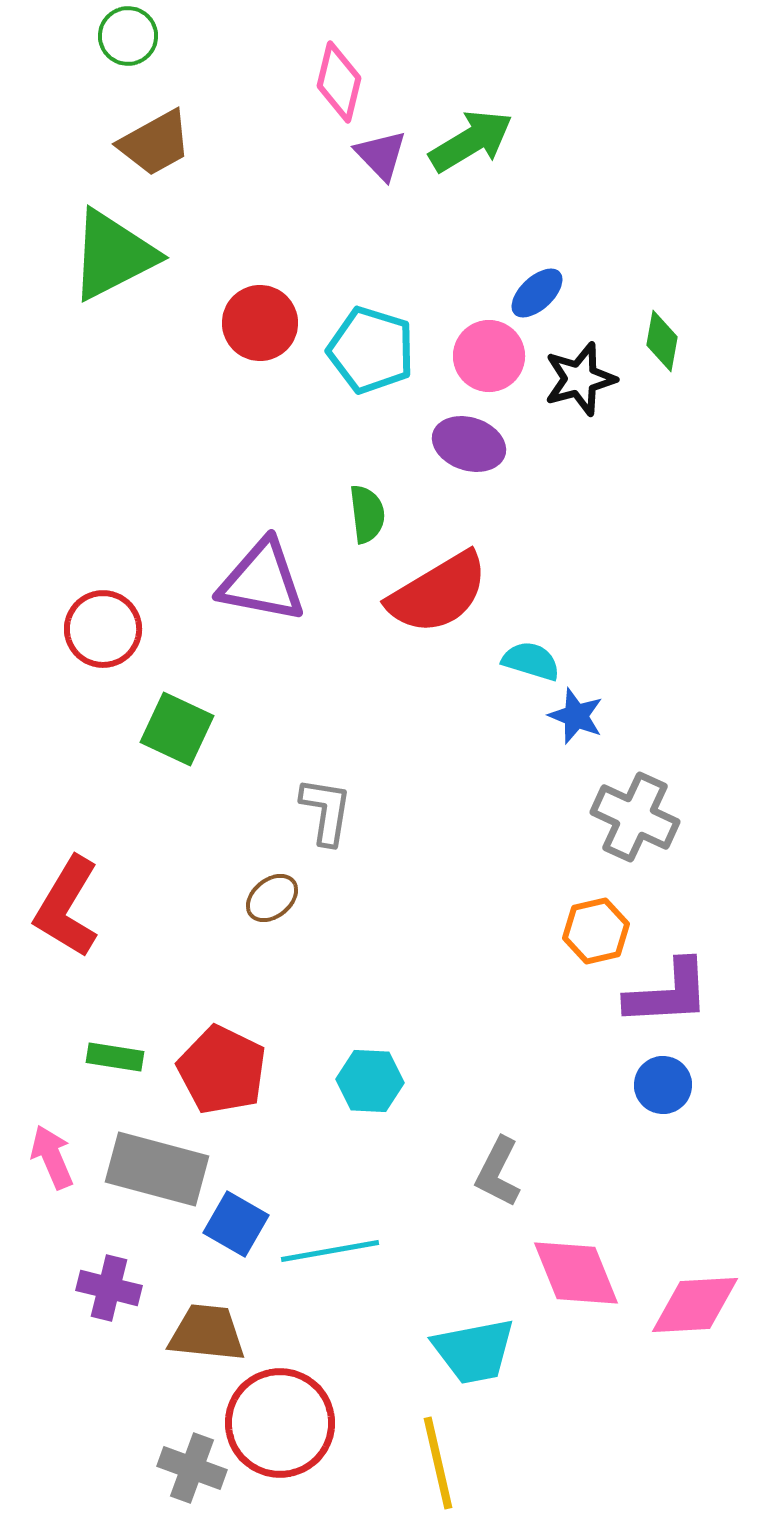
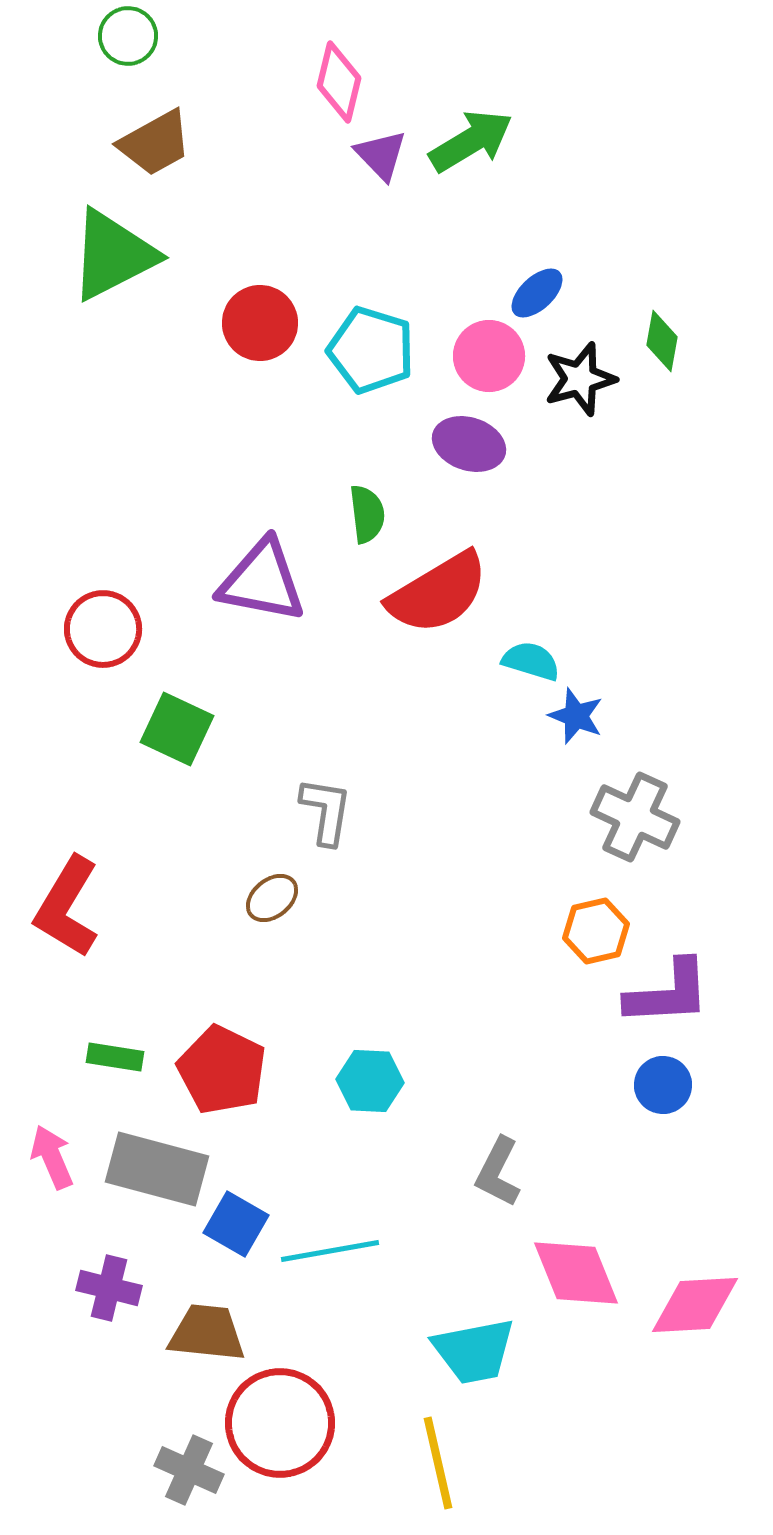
gray cross at (192, 1468): moved 3 px left, 2 px down; rotated 4 degrees clockwise
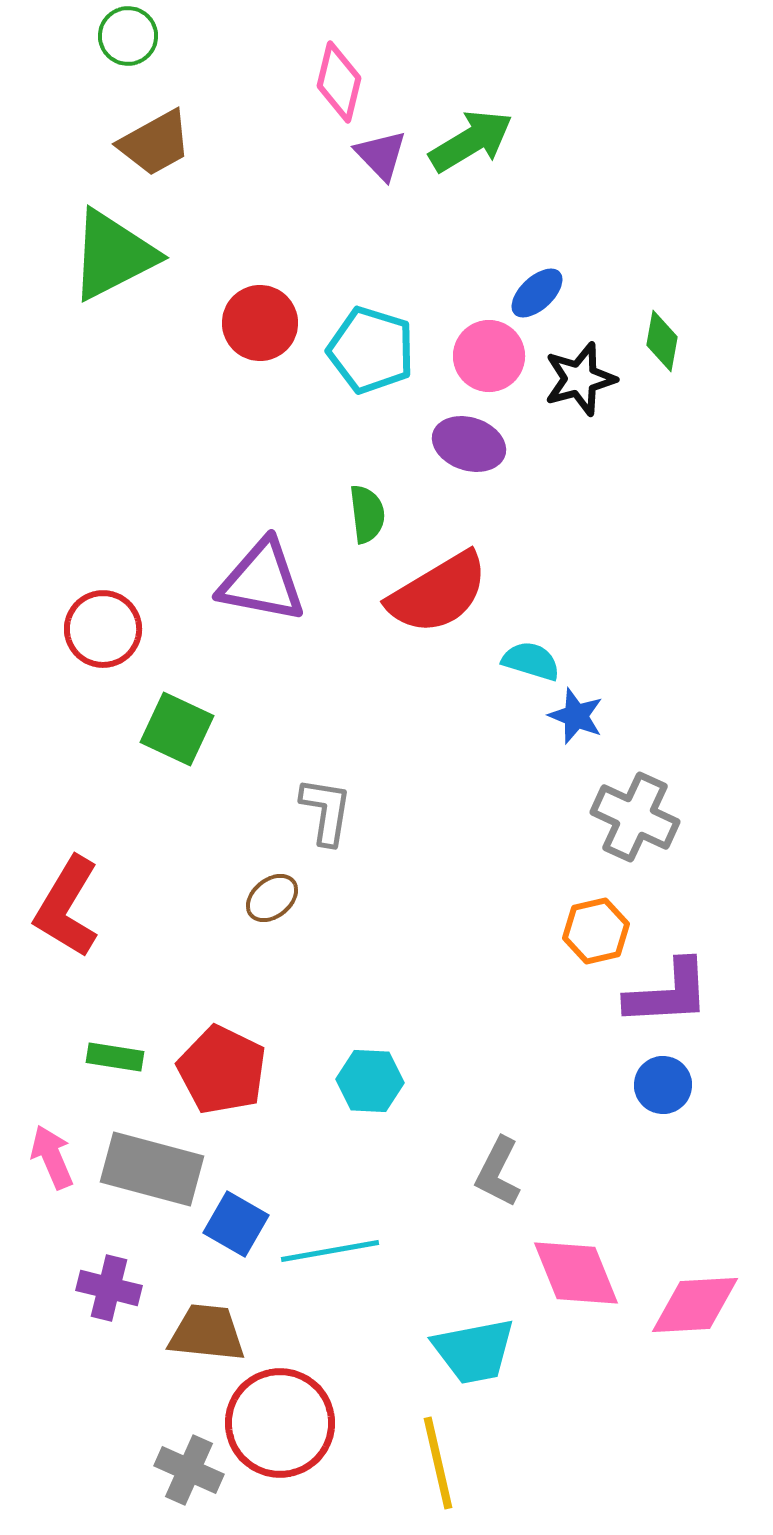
gray rectangle at (157, 1169): moved 5 px left
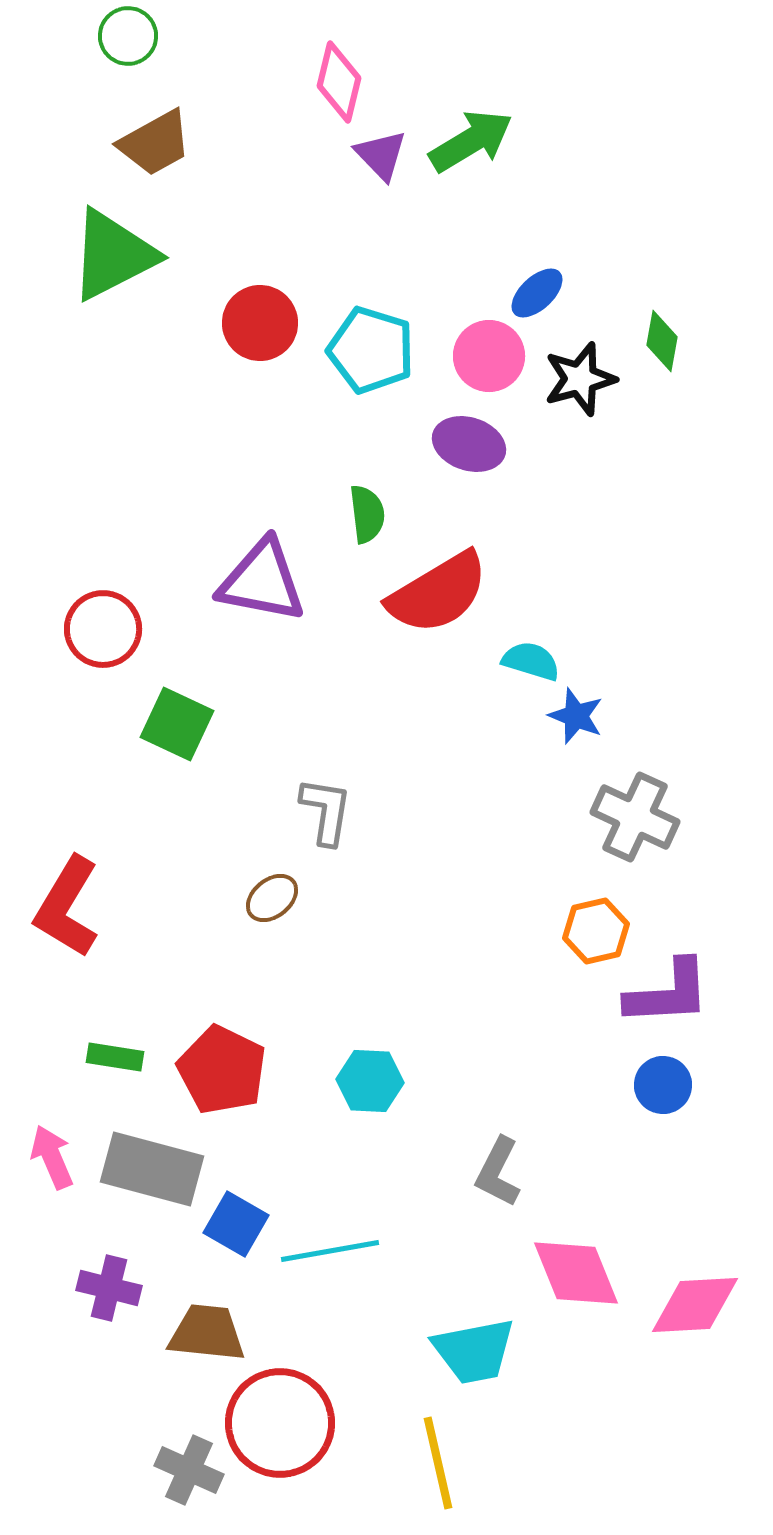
green square at (177, 729): moved 5 px up
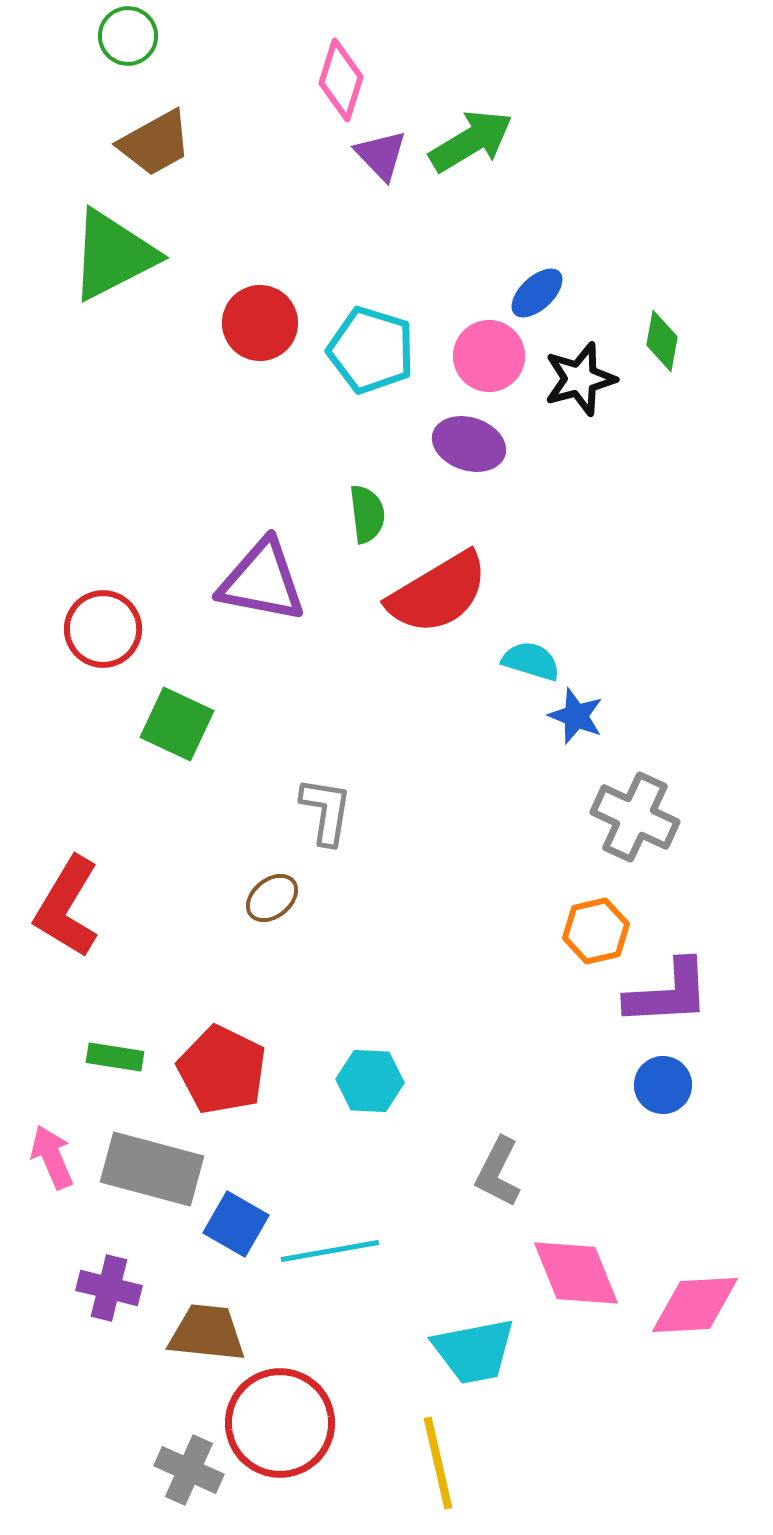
pink diamond at (339, 82): moved 2 px right, 2 px up; rotated 4 degrees clockwise
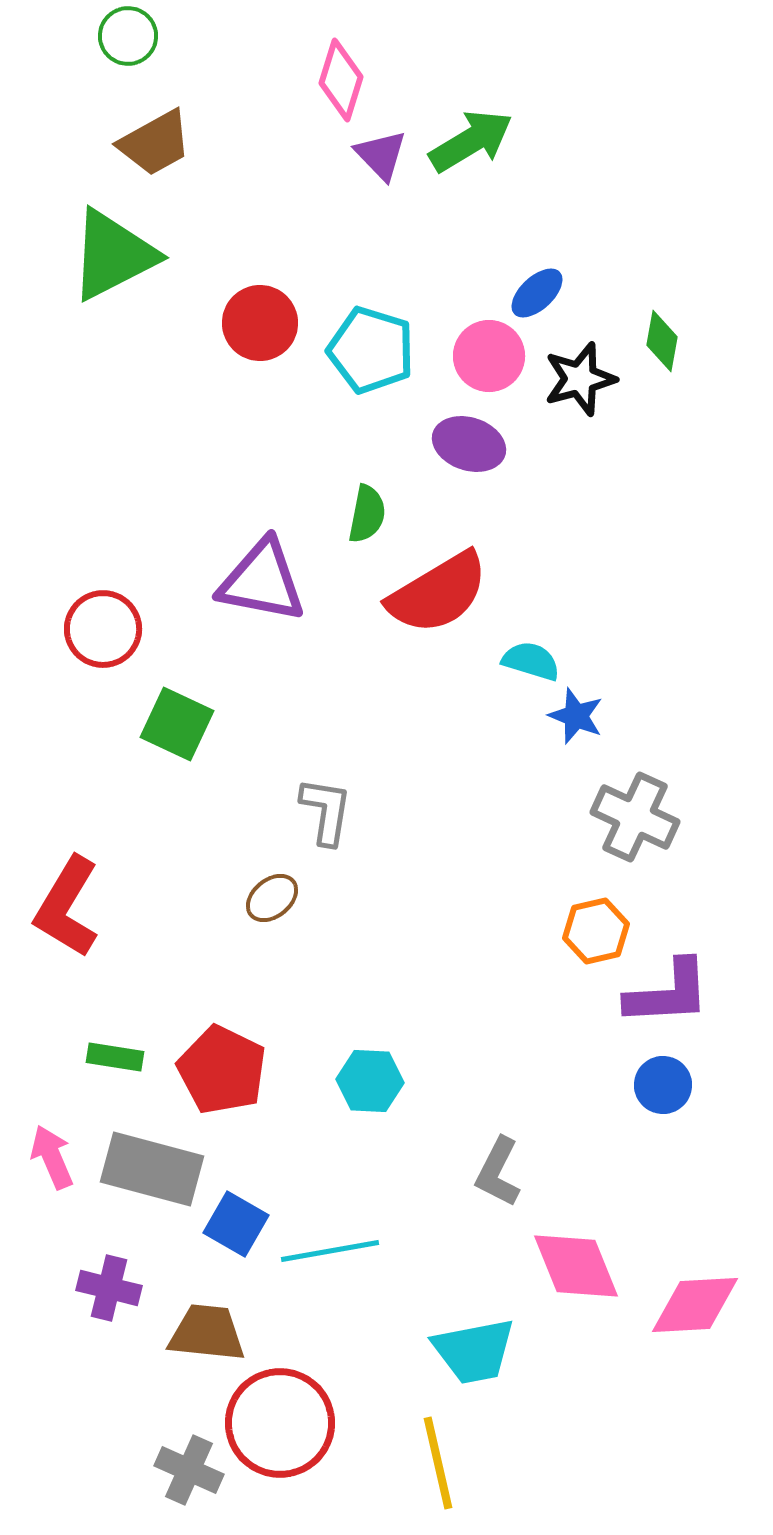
green semicircle at (367, 514): rotated 18 degrees clockwise
pink diamond at (576, 1273): moved 7 px up
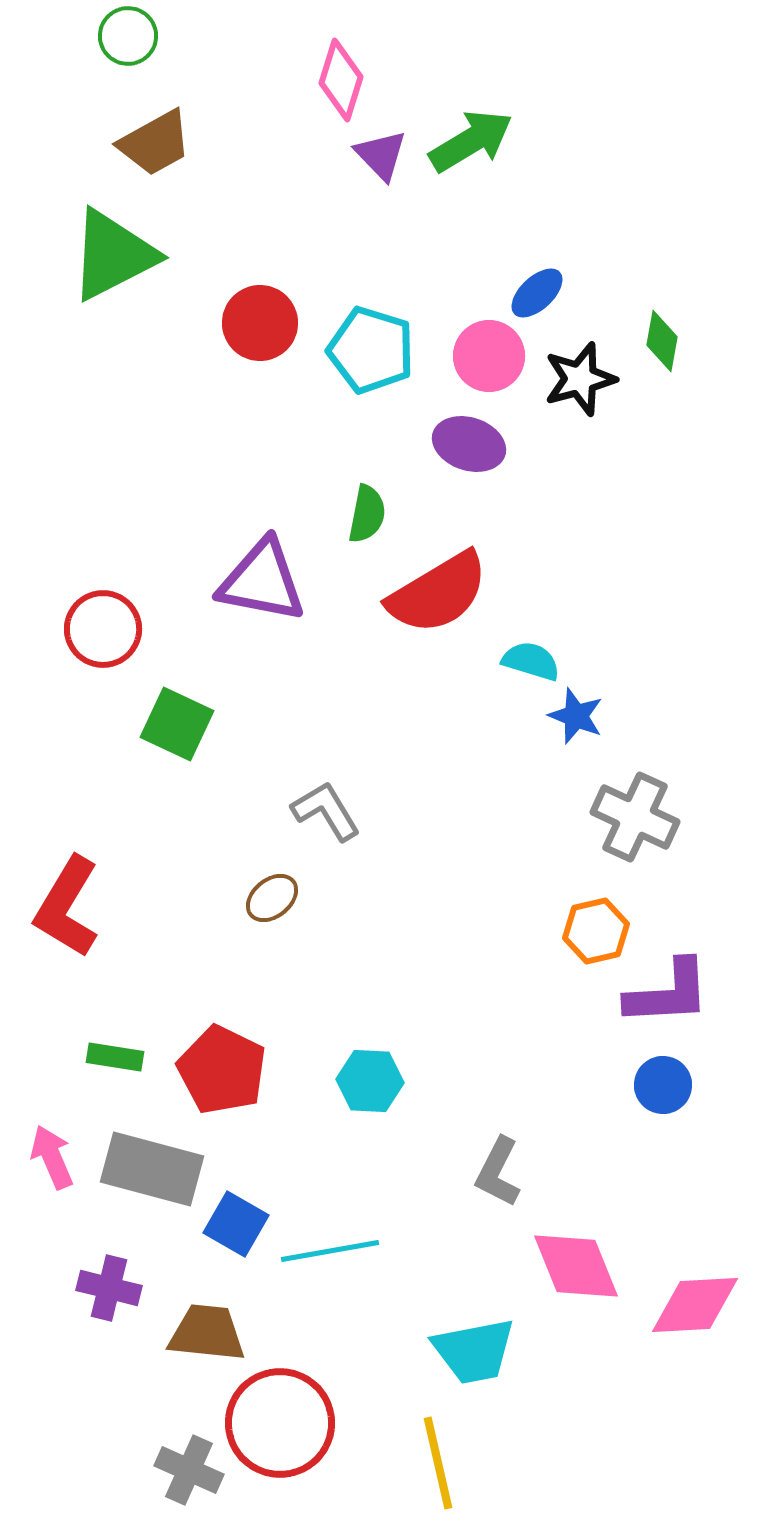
gray L-shape at (326, 811): rotated 40 degrees counterclockwise
